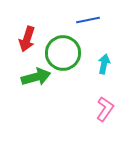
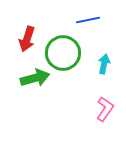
green arrow: moved 1 px left, 1 px down
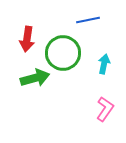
red arrow: rotated 10 degrees counterclockwise
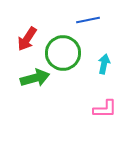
red arrow: rotated 25 degrees clockwise
pink L-shape: rotated 55 degrees clockwise
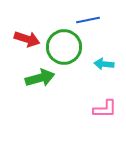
red arrow: rotated 105 degrees counterclockwise
green circle: moved 1 px right, 6 px up
cyan arrow: rotated 96 degrees counterclockwise
green arrow: moved 5 px right
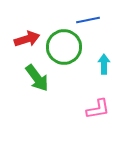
red arrow: rotated 35 degrees counterclockwise
cyan arrow: rotated 84 degrees clockwise
green arrow: moved 3 px left; rotated 68 degrees clockwise
pink L-shape: moved 7 px left; rotated 10 degrees counterclockwise
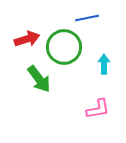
blue line: moved 1 px left, 2 px up
green arrow: moved 2 px right, 1 px down
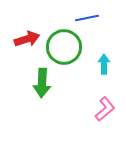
green arrow: moved 3 px right, 4 px down; rotated 40 degrees clockwise
pink L-shape: moved 7 px right; rotated 30 degrees counterclockwise
